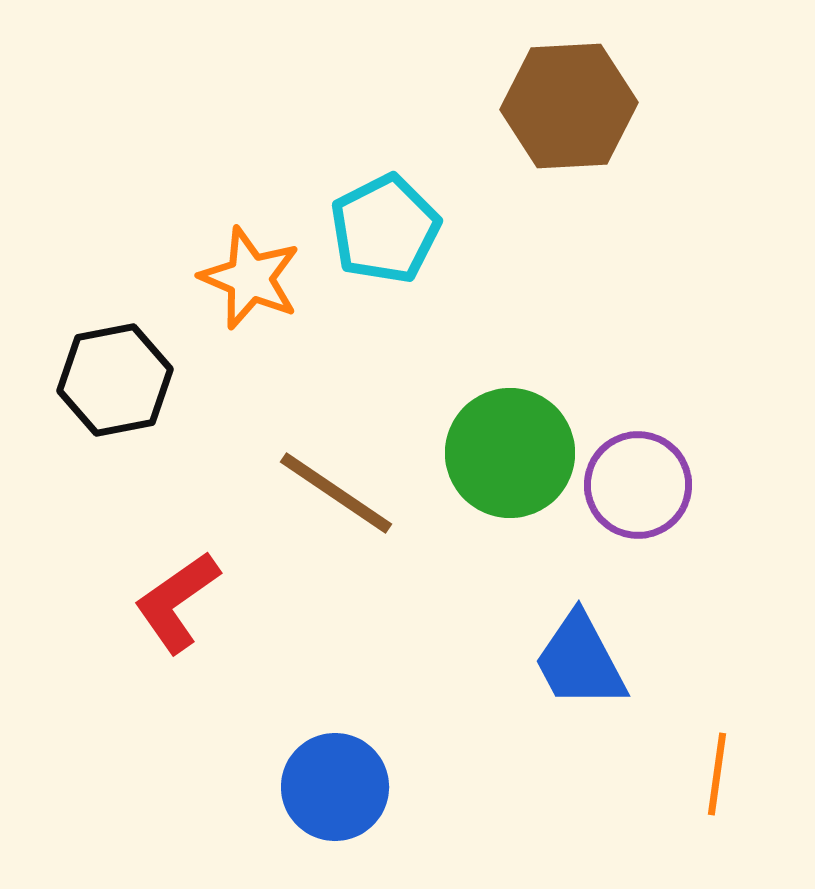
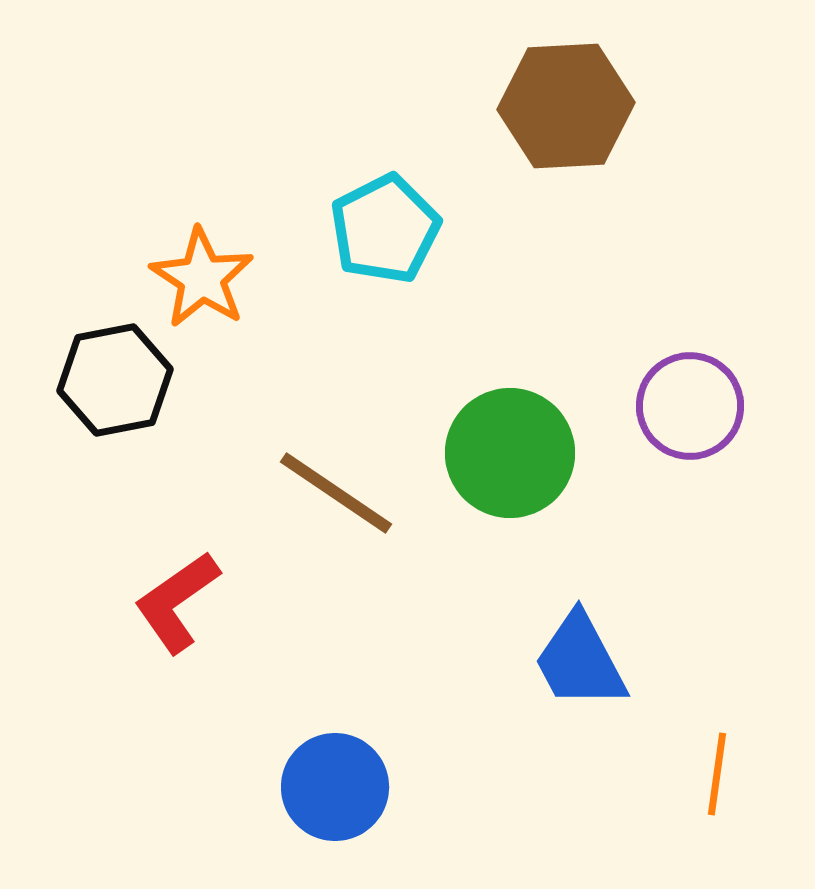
brown hexagon: moved 3 px left
orange star: moved 48 px left; rotated 10 degrees clockwise
purple circle: moved 52 px right, 79 px up
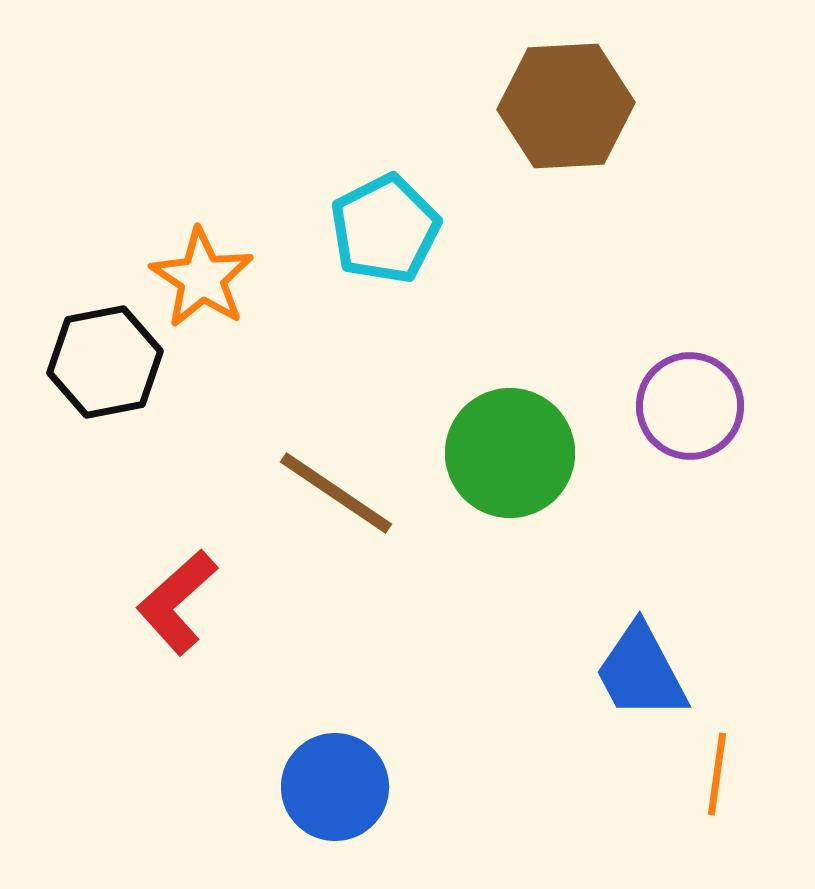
black hexagon: moved 10 px left, 18 px up
red L-shape: rotated 7 degrees counterclockwise
blue trapezoid: moved 61 px right, 11 px down
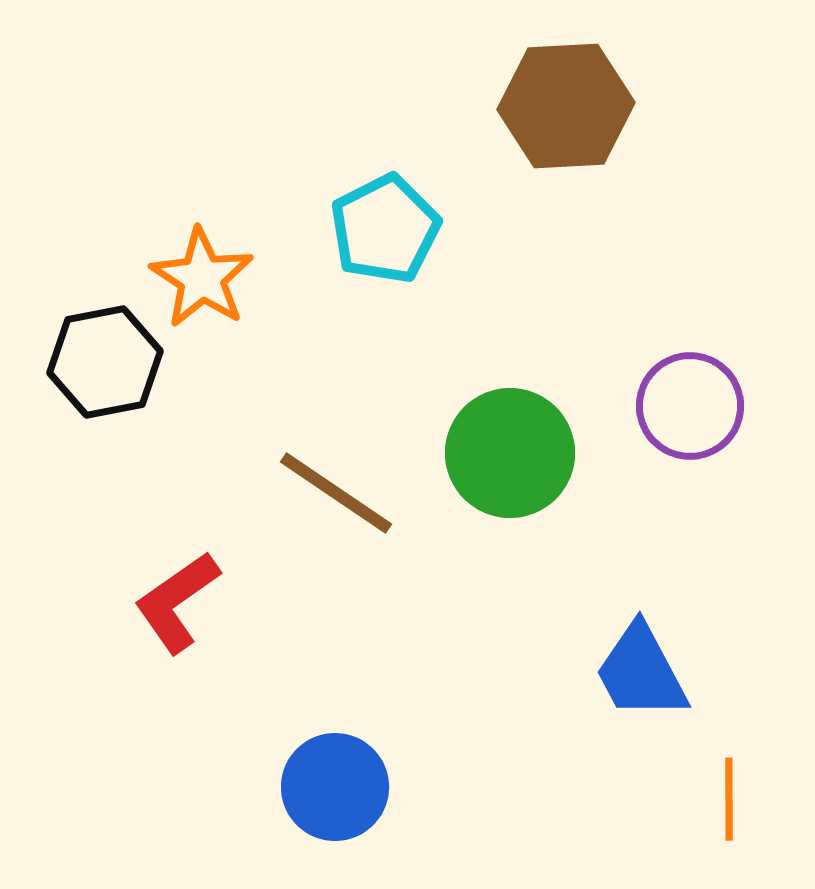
red L-shape: rotated 7 degrees clockwise
orange line: moved 12 px right, 25 px down; rotated 8 degrees counterclockwise
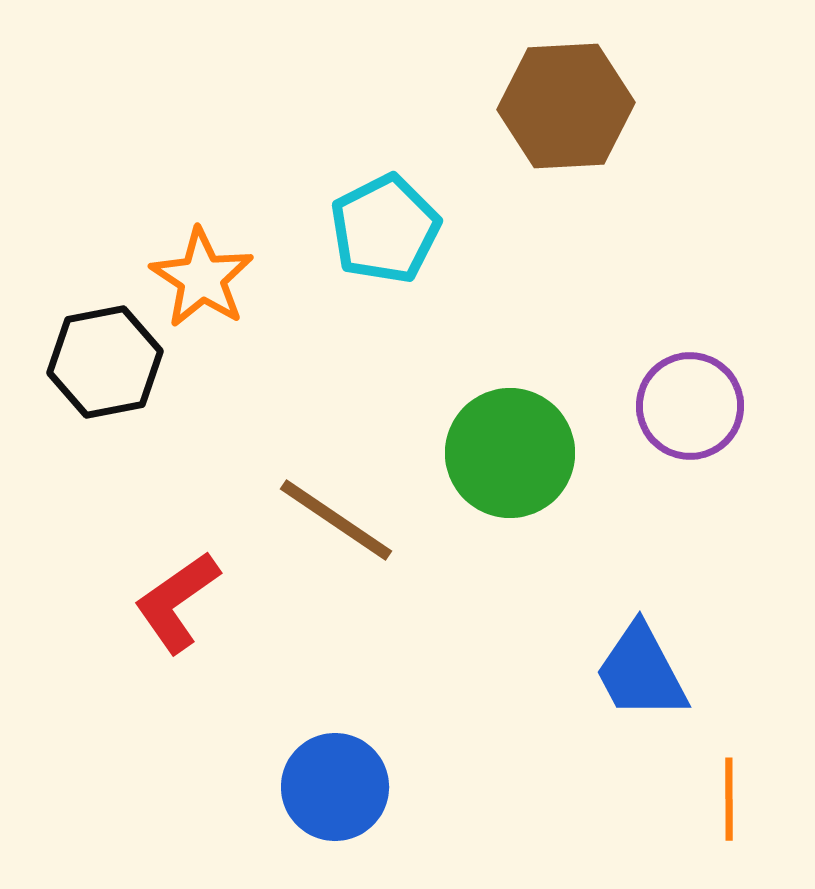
brown line: moved 27 px down
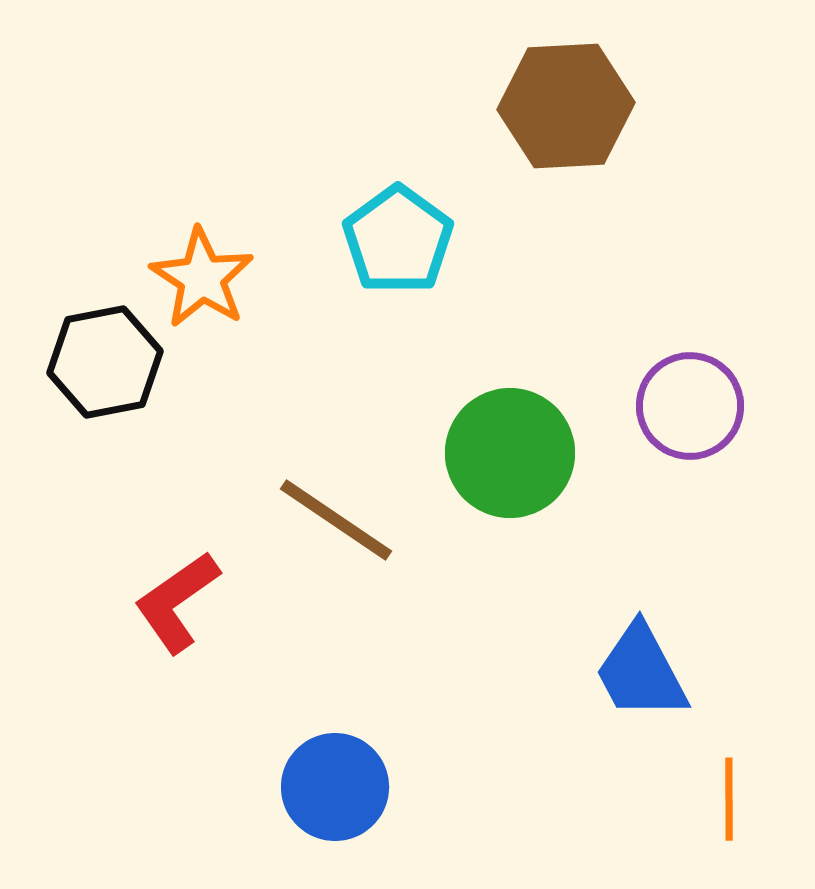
cyan pentagon: moved 13 px right, 11 px down; rotated 9 degrees counterclockwise
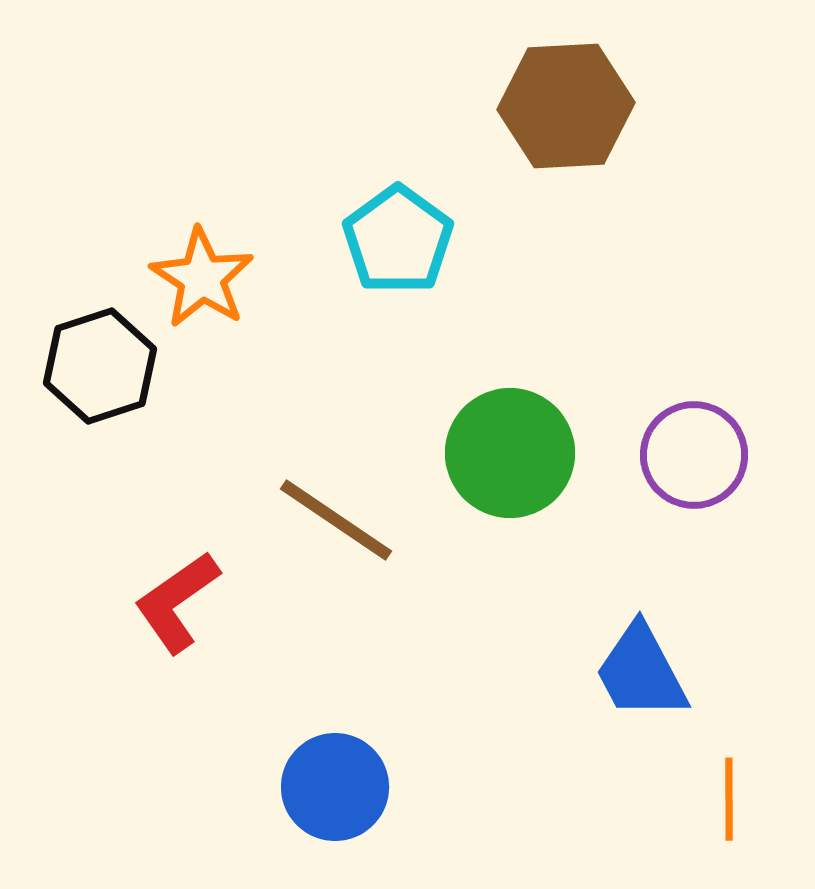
black hexagon: moved 5 px left, 4 px down; rotated 7 degrees counterclockwise
purple circle: moved 4 px right, 49 px down
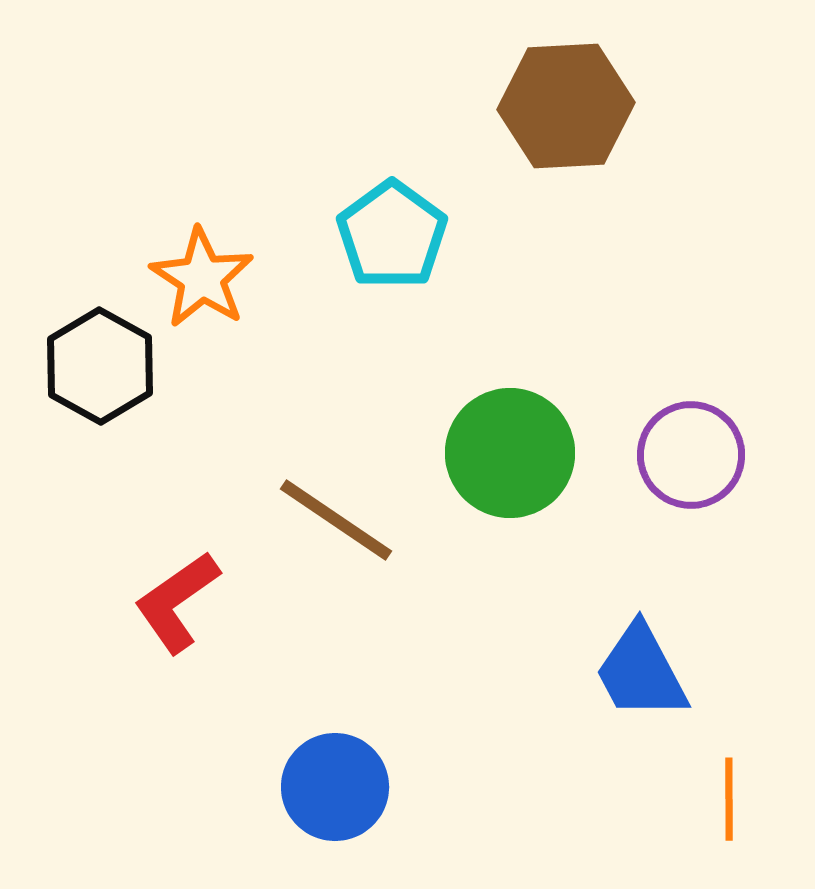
cyan pentagon: moved 6 px left, 5 px up
black hexagon: rotated 13 degrees counterclockwise
purple circle: moved 3 px left
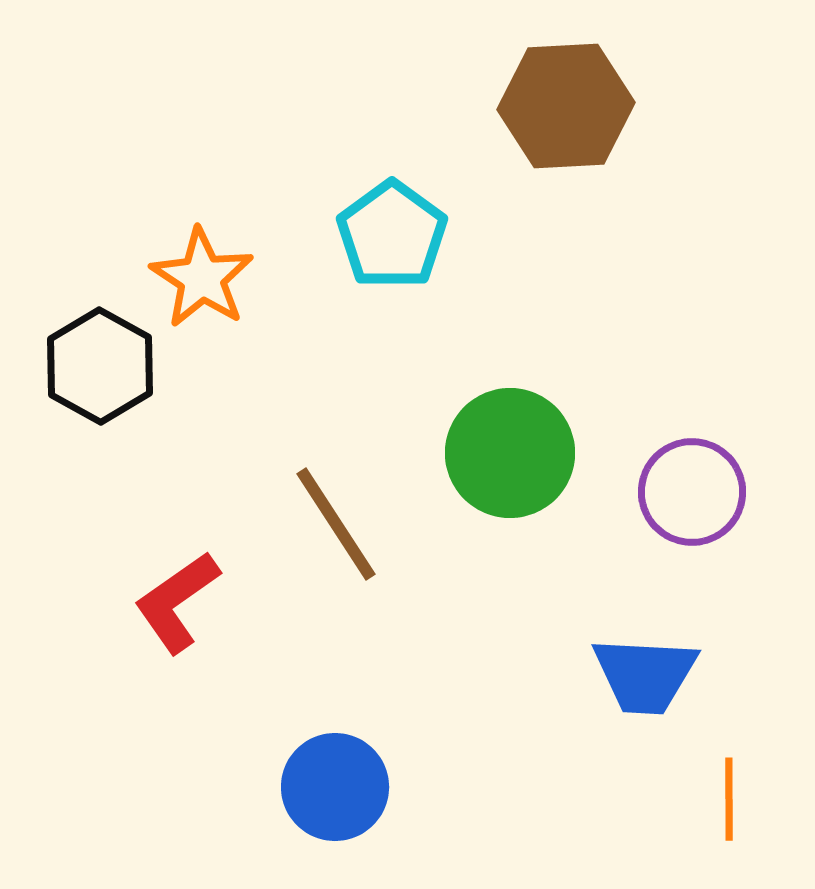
purple circle: moved 1 px right, 37 px down
brown line: moved 4 px down; rotated 23 degrees clockwise
blue trapezoid: moved 4 px right, 3 px down; rotated 59 degrees counterclockwise
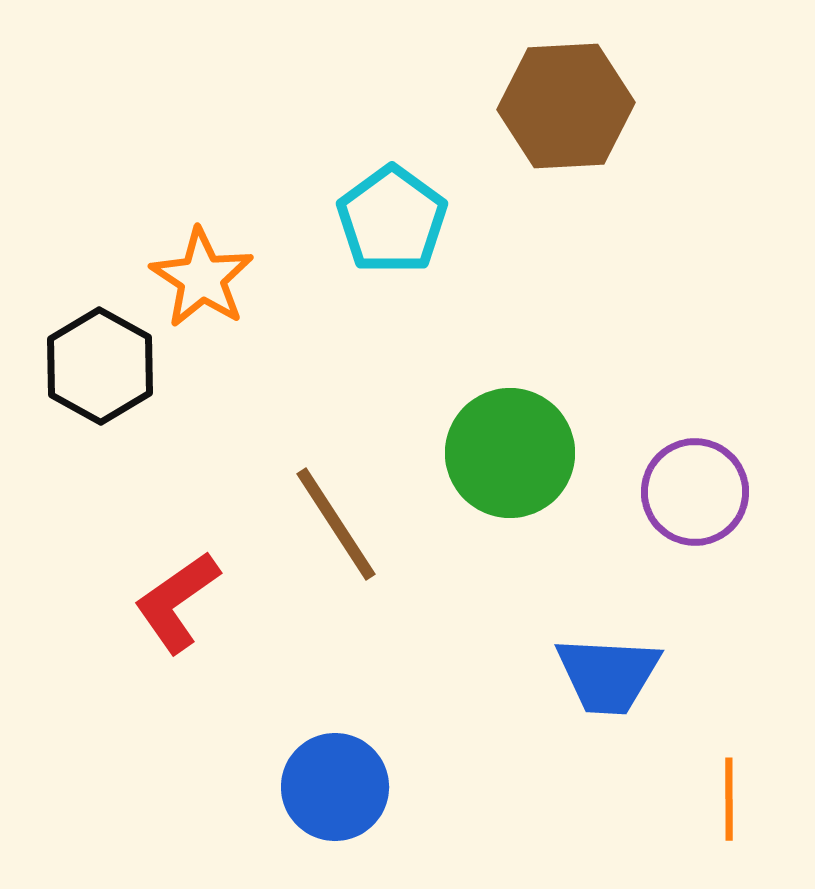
cyan pentagon: moved 15 px up
purple circle: moved 3 px right
blue trapezoid: moved 37 px left
